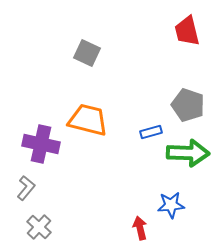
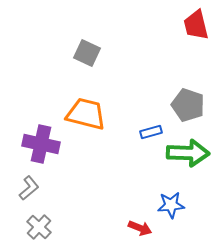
red trapezoid: moved 9 px right, 6 px up
orange trapezoid: moved 2 px left, 6 px up
gray L-shape: moved 3 px right; rotated 10 degrees clockwise
red arrow: rotated 125 degrees clockwise
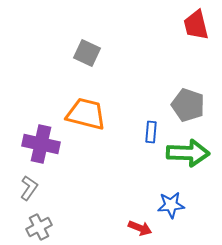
blue rectangle: rotated 70 degrees counterclockwise
gray L-shape: rotated 15 degrees counterclockwise
gray cross: rotated 20 degrees clockwise
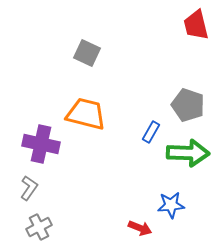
blue rectangle: rotated 25 degrees clockwise
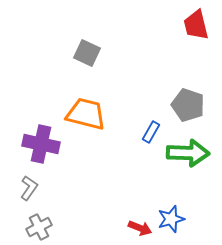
blue star: moved 14 px down; rotated 12 degrees counterclockwise
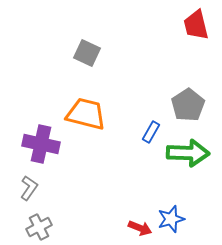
gray pentagon: rotated 20 degrees clockwise
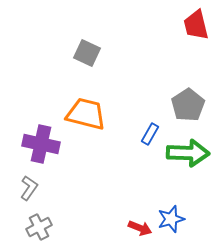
blue rectangle: moved 1 px left, 2 px down
